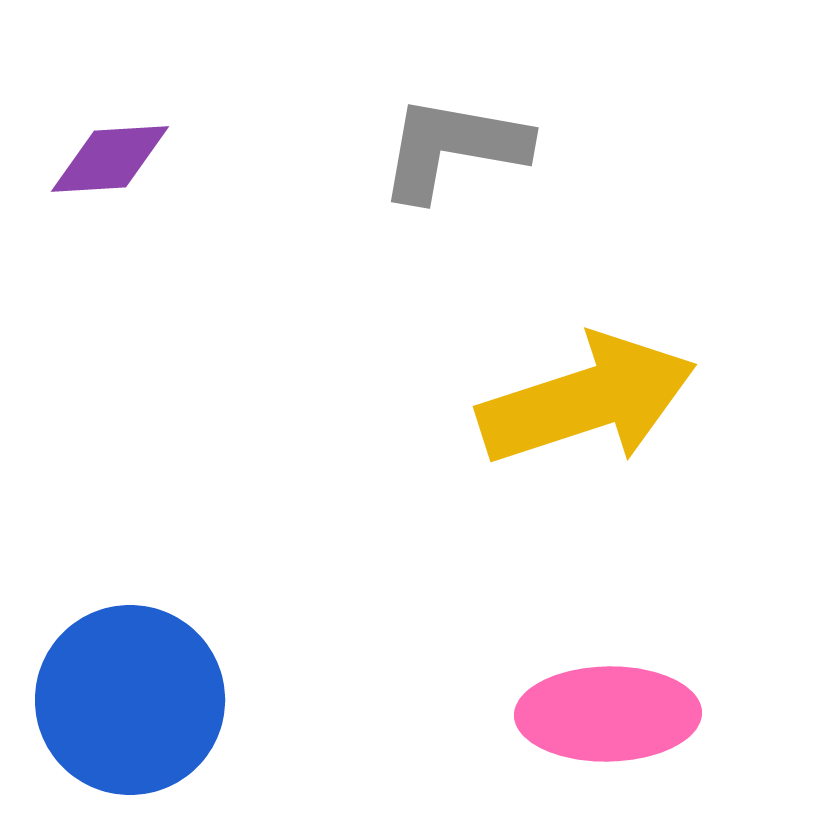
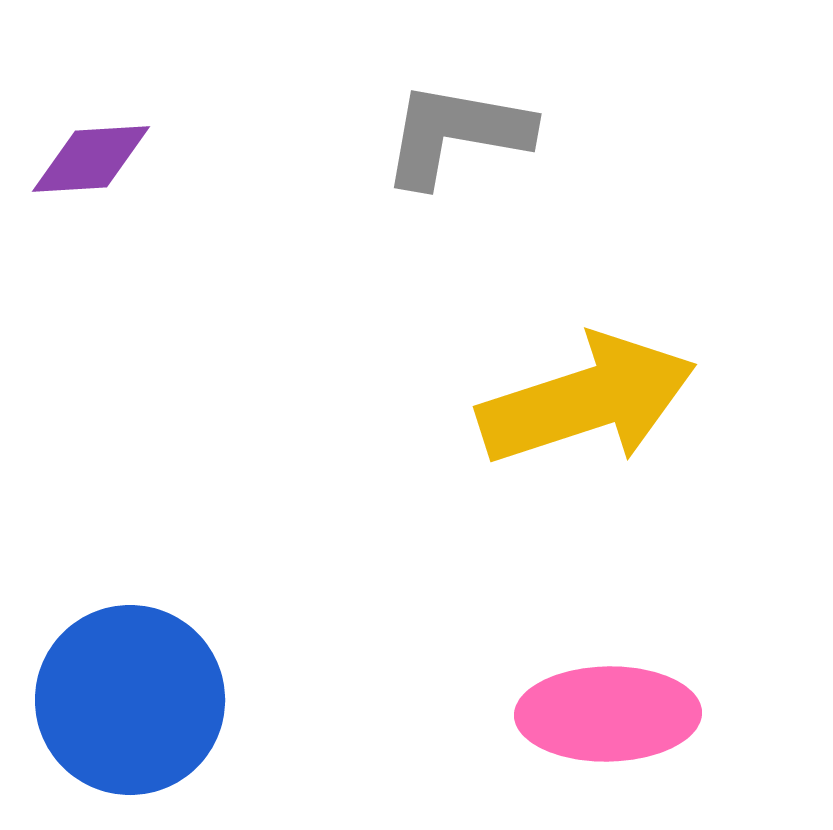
gray L-shape: moved 3 px right, 14 px up
purple diamond: moved 19 px left
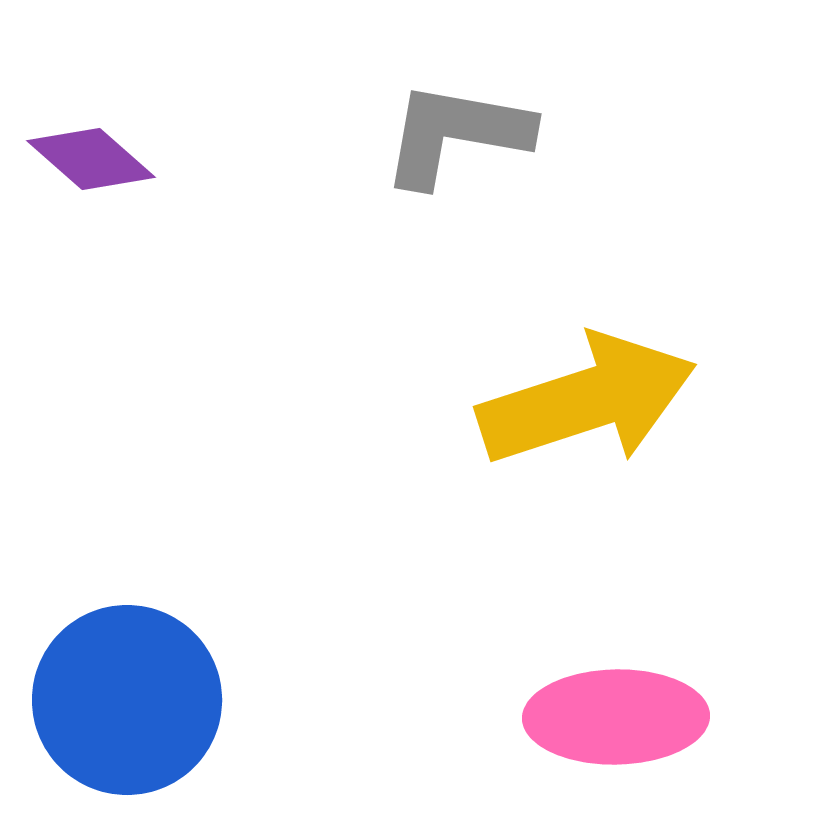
purple diamond: rotated 45 degrees clockwise
blue circle: moved 3 px left
pink ellipse: moved 8 px right, 3 px down
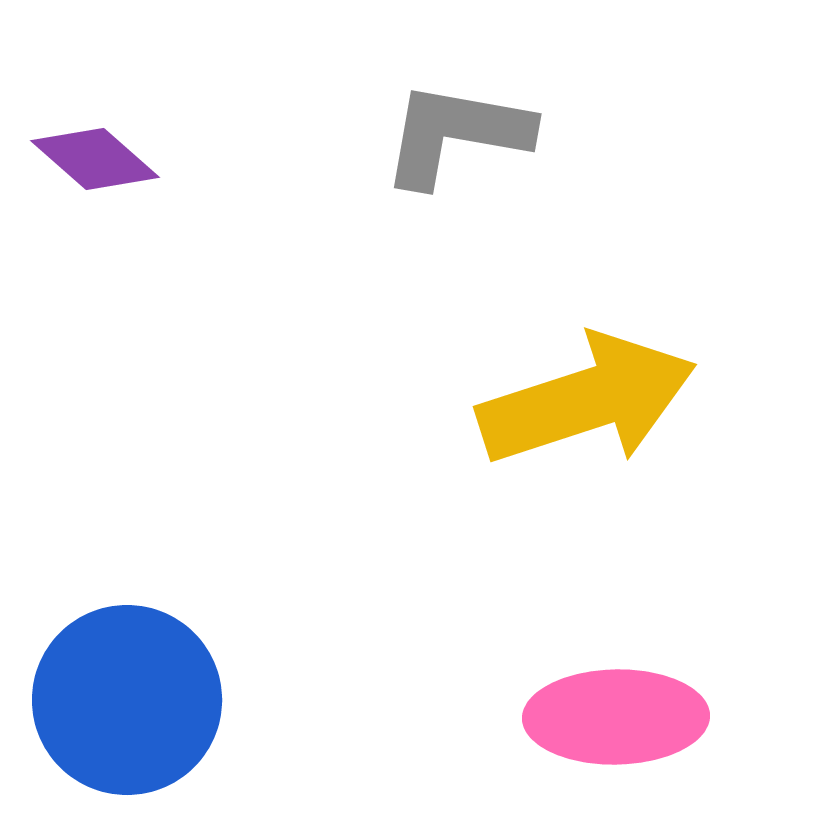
purple diamond: moved 4 px right
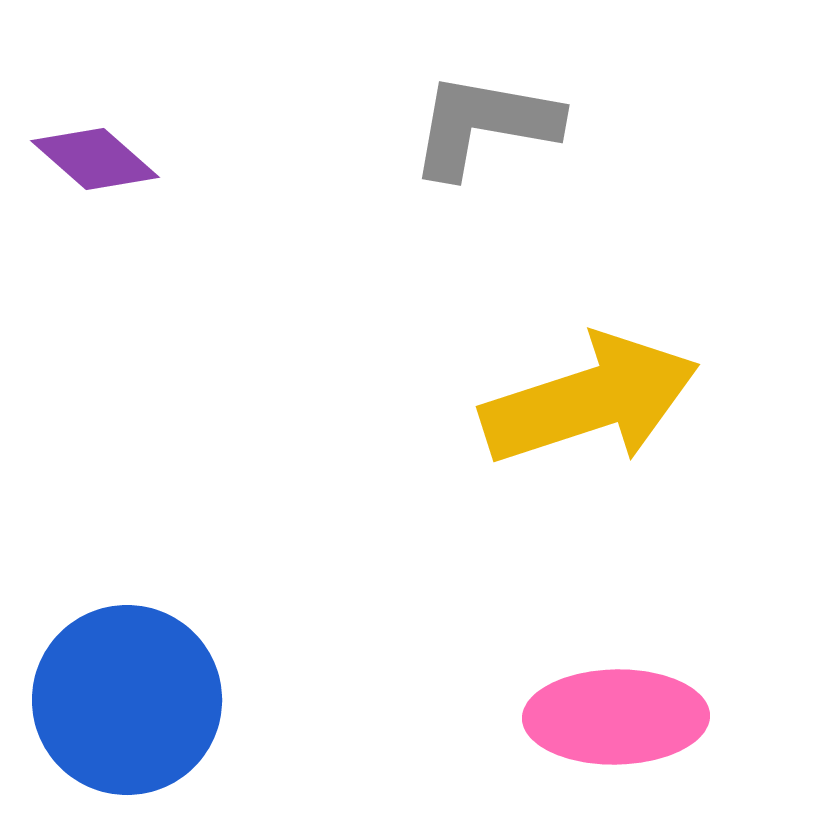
gray L-shape: moved 28 px right, 9 px up
yellow arrow: moved 3 px right
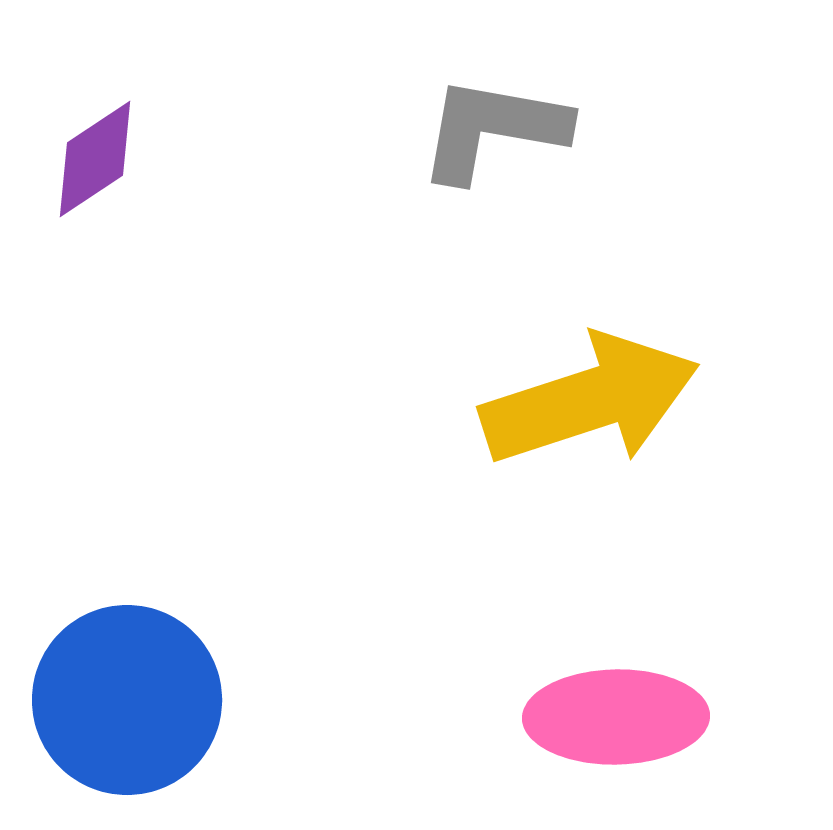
gray L-shape: moved 9 px right, 4 px down
purple diamond: rotated 75 degrees counterclockwise
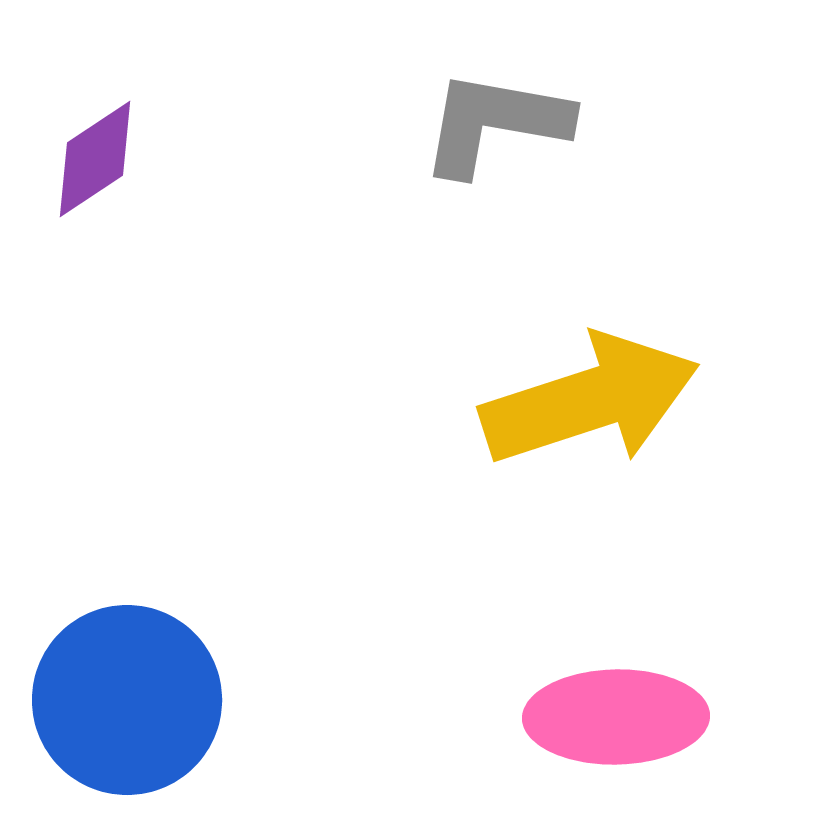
gray L-shape: moved 2 px right, 6 px up
